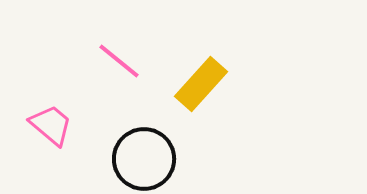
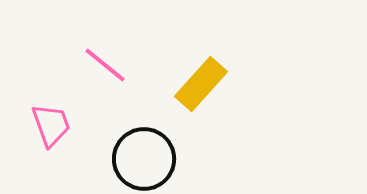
pink line: moved 14 px left, 4 px down
pink trapezoid: rotated 30 degrees clockwise
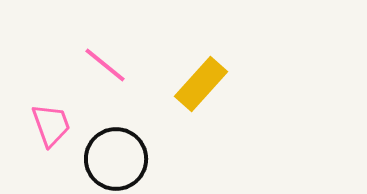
black circle: moved 28 px left
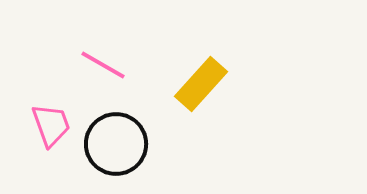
pink line: moved 2 px left; rotated 9 degrees counterclockwise
black circle: moved 15 px up
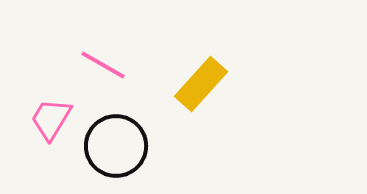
pink trapezoid: moved 6 px up; rotated 129 degrees counterclockwise
black circle: moved 2 px down
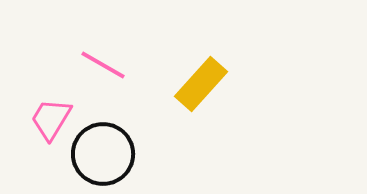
black circle: moved 13 px left, 8 px down
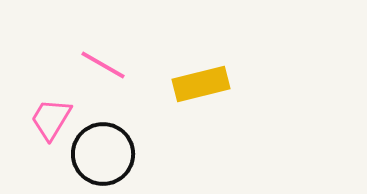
yellow rectangle: rotated 34 degrees clockwise
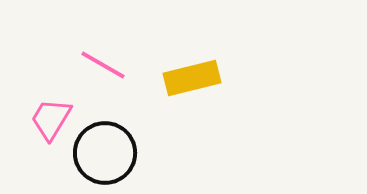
yellow rectangle: moved 9 px left, 6 px up
black circle: moved 2 px right, 1 px up
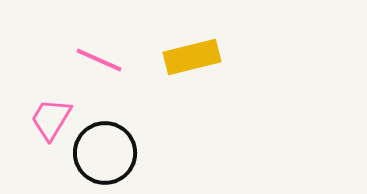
pink line: moved 4 px left, 5 px up; rotated 6 degrees counterclockwise
yellow rectangle: moved 21 px up
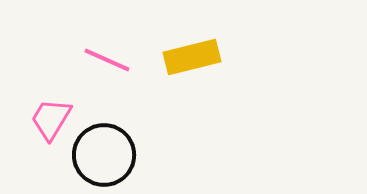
pink line: moved 8 px right
black circle: moved 1 px left, 2 px down
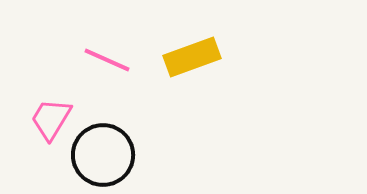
yellow rectangle: rotated 6 degrees counterclockwise
black circle: moved 1 px left
